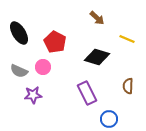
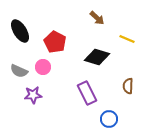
black ellipse: moved 1 px right, 2 px up
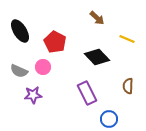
black diamond: rotated 30 degrees clockwise
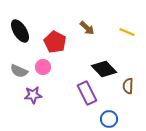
brown arrow: moved 10 px left, 10 px down
yellow line: moved 7 px up
black diamond: moved 7 px right, 12 px down
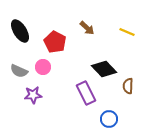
purple rectangle: moved 1 px left
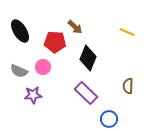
brown arrow: moved 12 px left, 1 px up
red pentagon: rotated 25 degrees counterclockwise
black diamond: moved 16 px left, 11 px up; rotated 65 degrees clockwise
purple rectangle: rotated 20 degrees counterclockwise
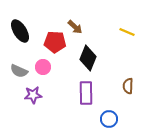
purple rectangle: rotated 45 degrees clockwise
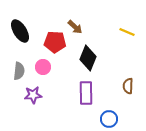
gray semicircle: rotated 108 degrees counterclockwise
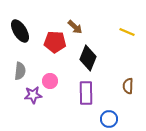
pink circle: moved 7 px right, 14 px down
gray semicircle: moved 1 px right
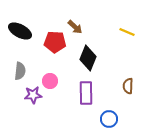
black ellipse: rotated 30 degrees counterclockwise
